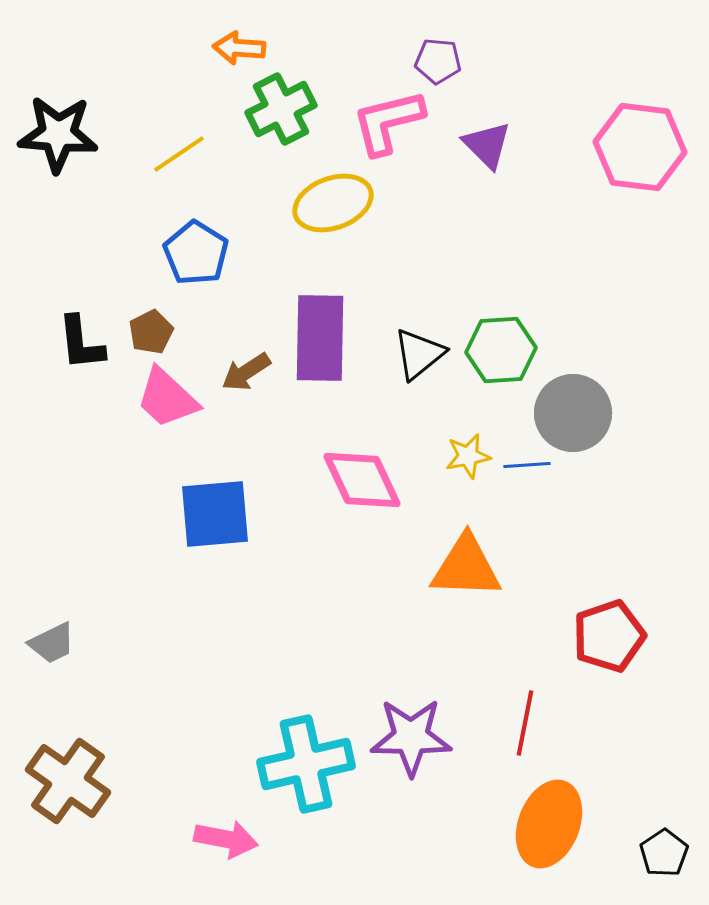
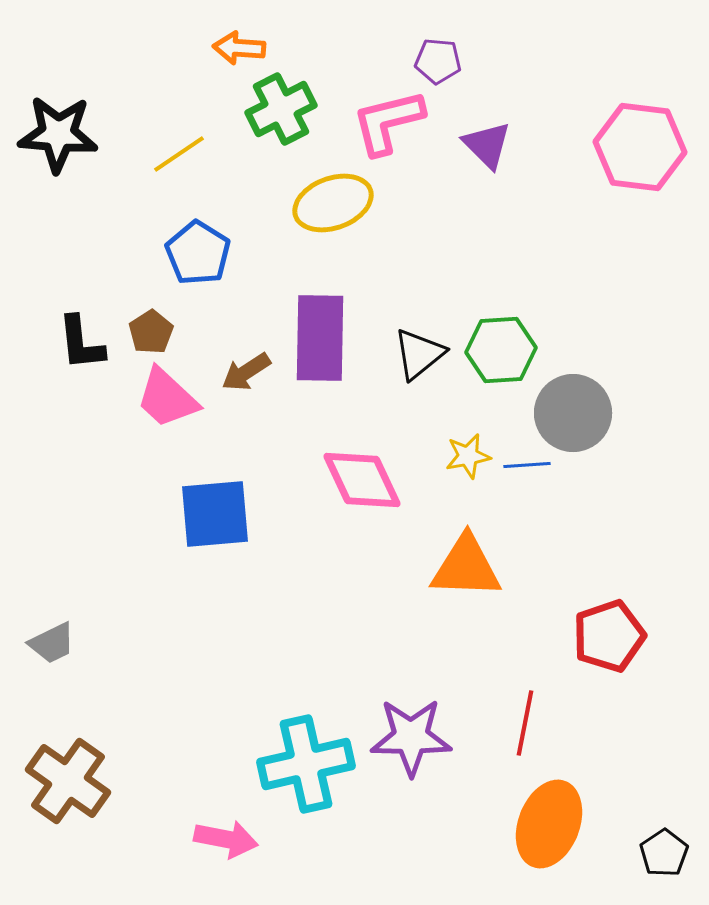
blue pentagon: moved 2 px right
brown pentagon: rotated 6 degrees counterclockwise
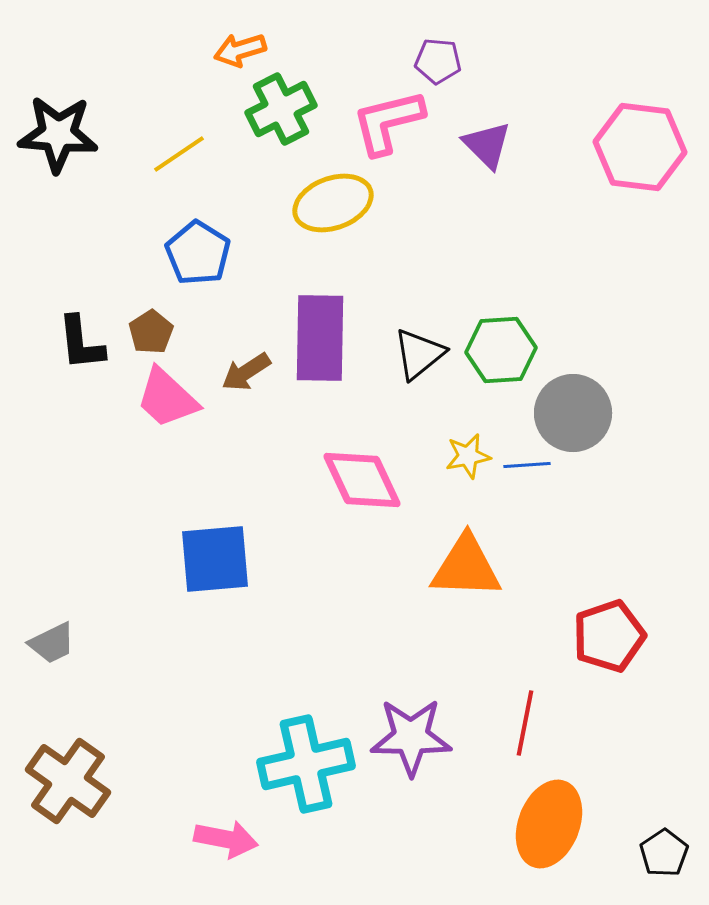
orange arrow: moved 1 px right, 2 px down; rotated 21 degrees counterclockwise
blue square: moved 45 px down
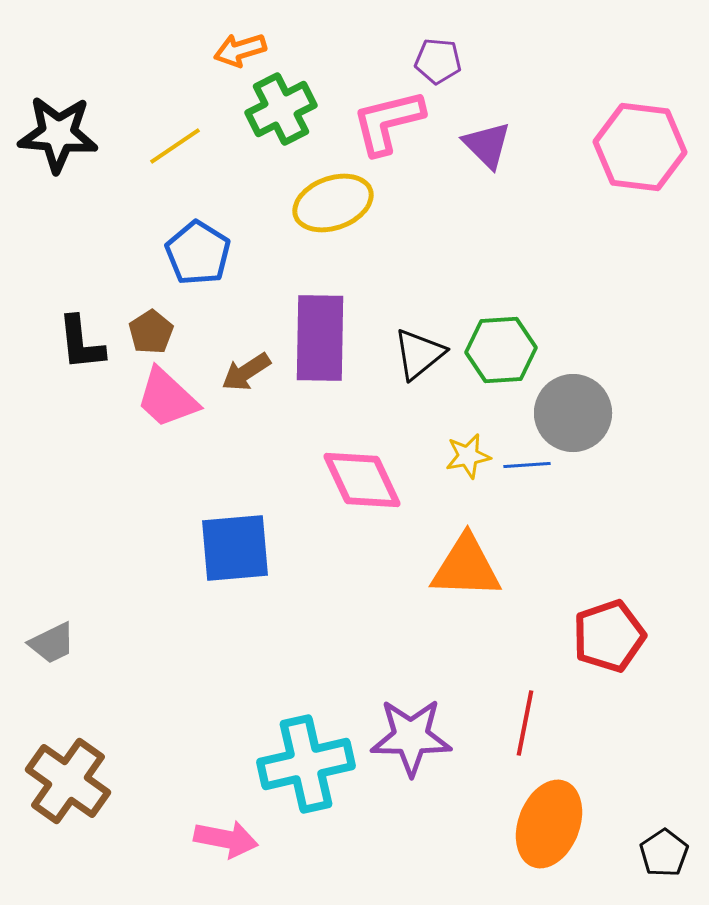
yellow line: moved 4 px left, 8 px up
blue square: moved 20 px right, 11 px up
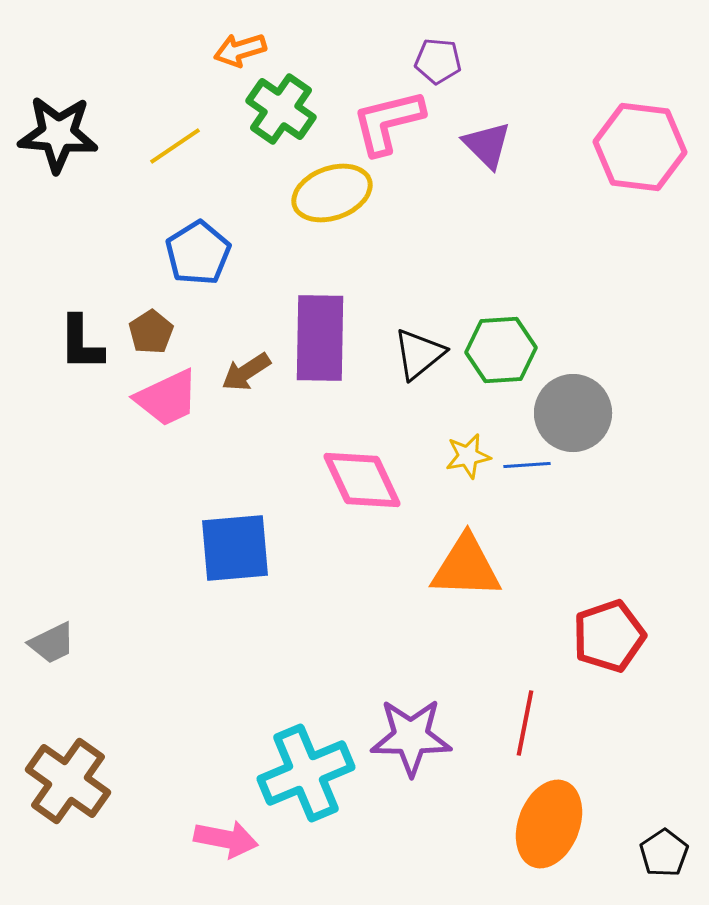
green cross: rotated 28 degrees counterclockwise
yellow ellipse: moved 1 px left, 10 px up
blue pentagon: rotated 8 degrees clockwise
black L-shape: rotated 6 degrees clockwise
pink trapezoid: rotated 68 degrees counterclockwise
cyan cross: moved 9 px down; rotated 10 degrees counterclockwise
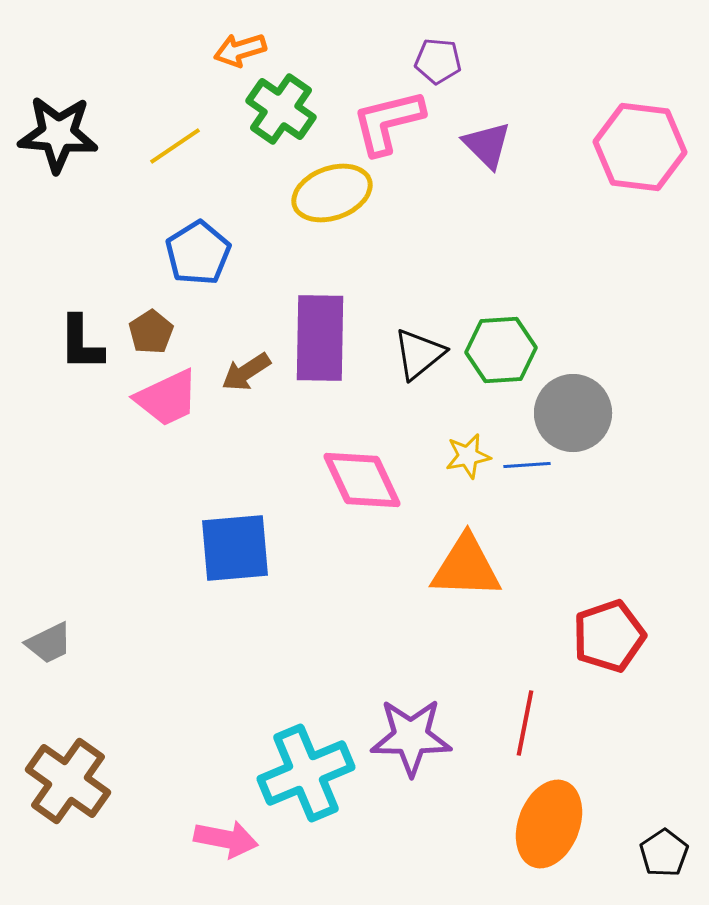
gray trapezoid: moved 3 px left
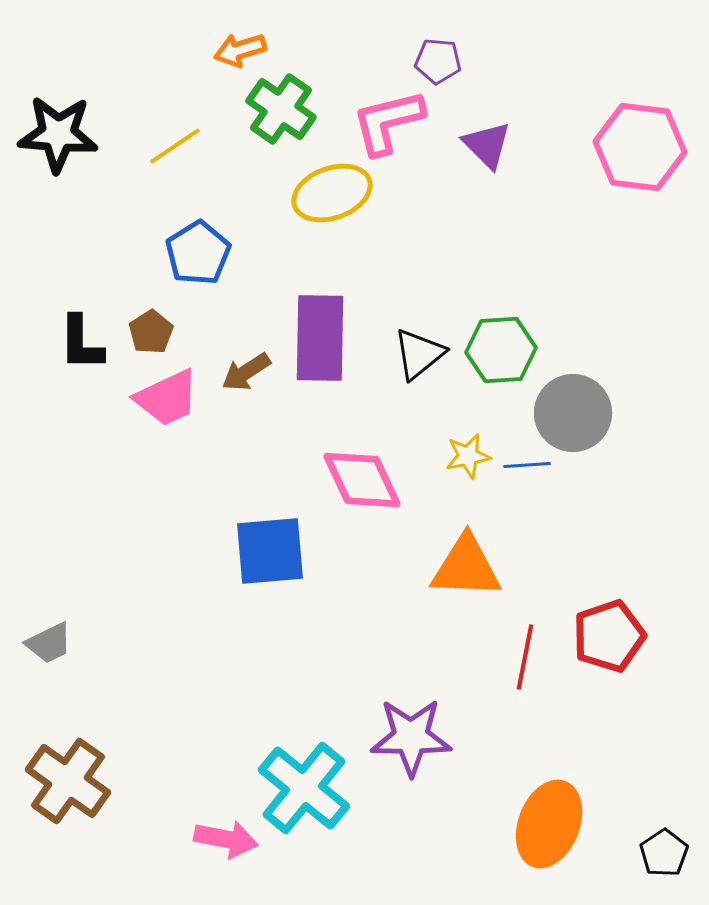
blue square: moved 35 px right, 3 px down
red line: moved 66 px up
cyan cross: moved 2 px left, 15 px down; rotated 28 degrees counterclockwise
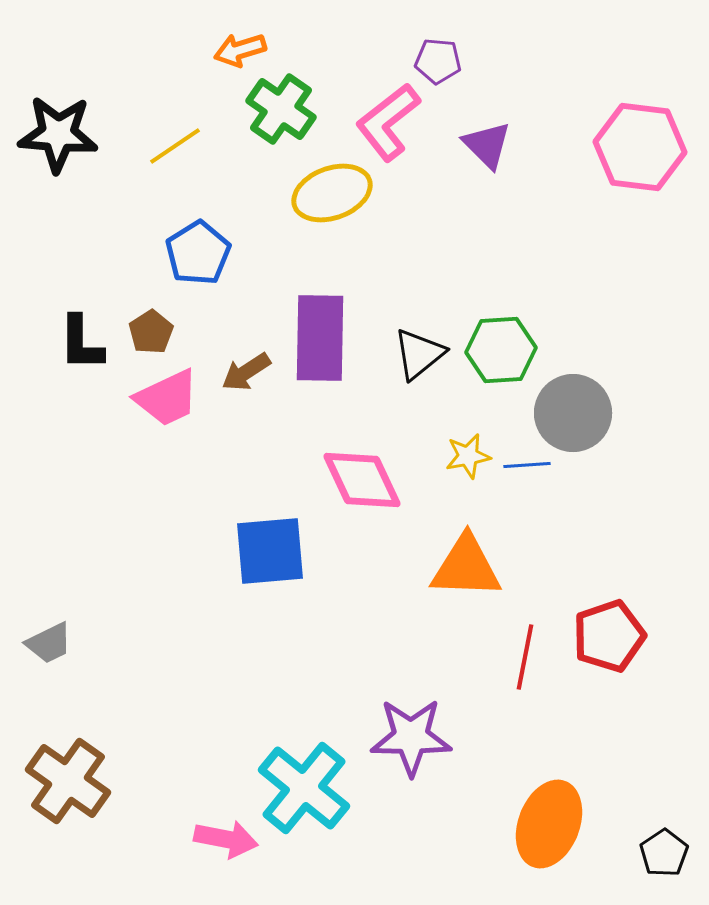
pink L-shape: rotated 24 degrees counterclockwise
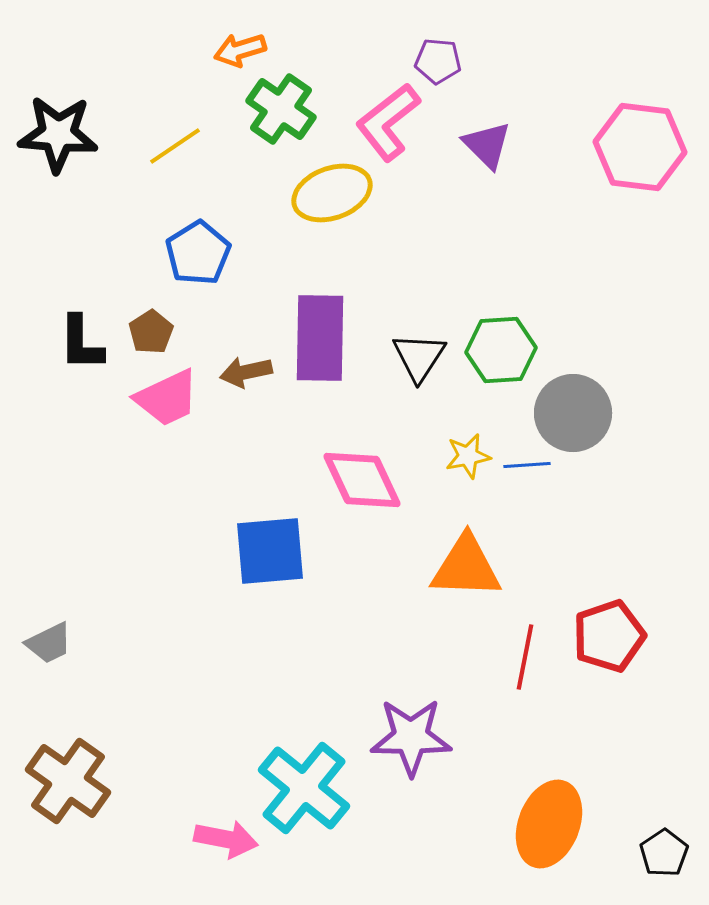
black triangle: moved 3 px down; rotated 18 degrees counterclockwise
brown arrow: rotated 21 degrees clockwise
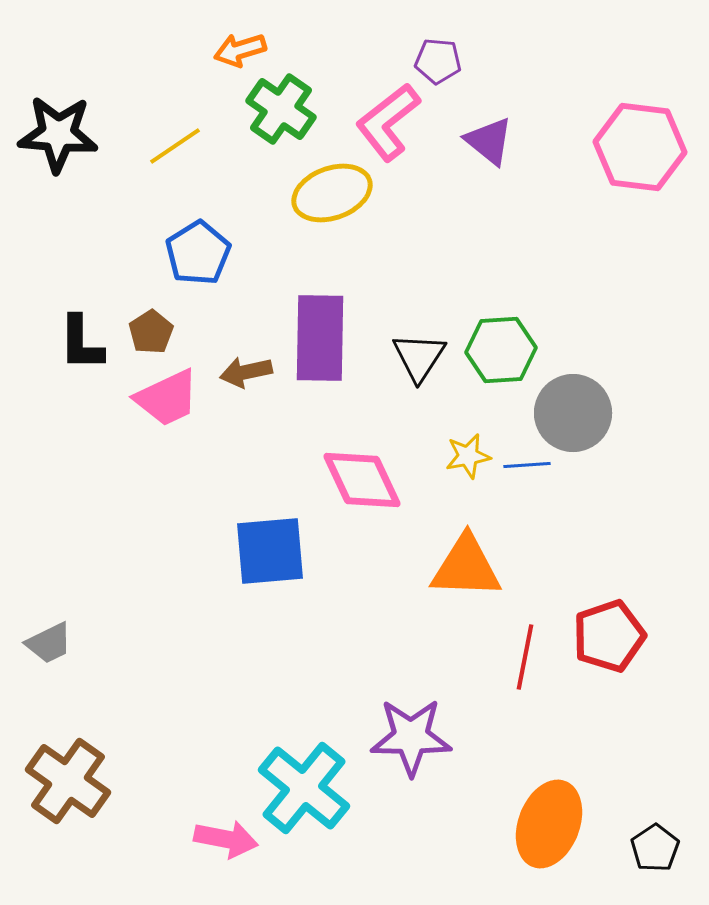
purple triangle: moved 2 px right, 4 px up; rotated 6 degrees counterclockwise
black pentagon: moved 9 px left, 5 px up
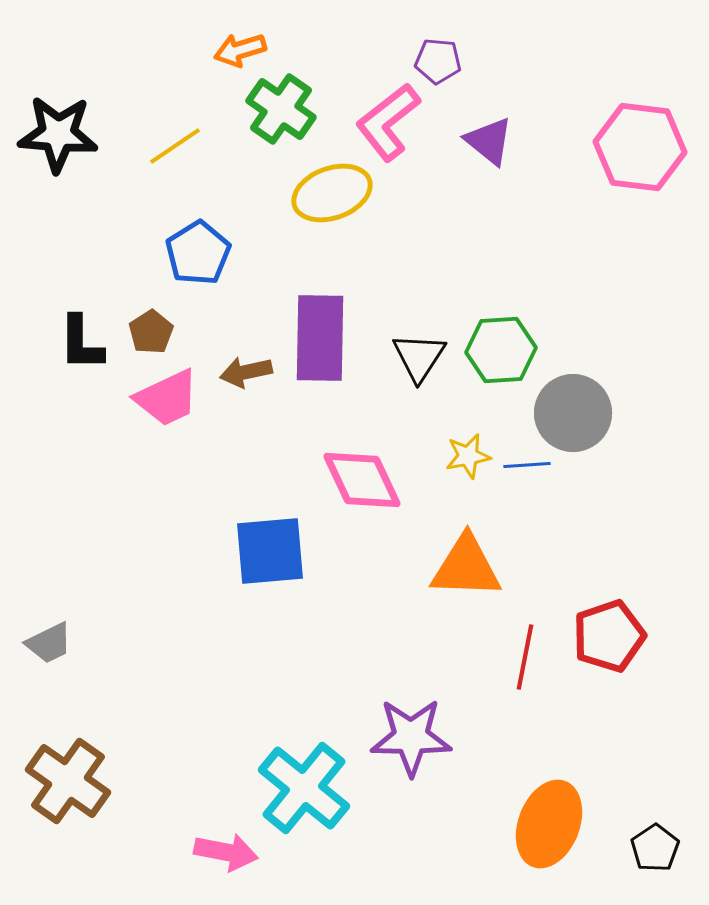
pink arrow: moved 13 px down
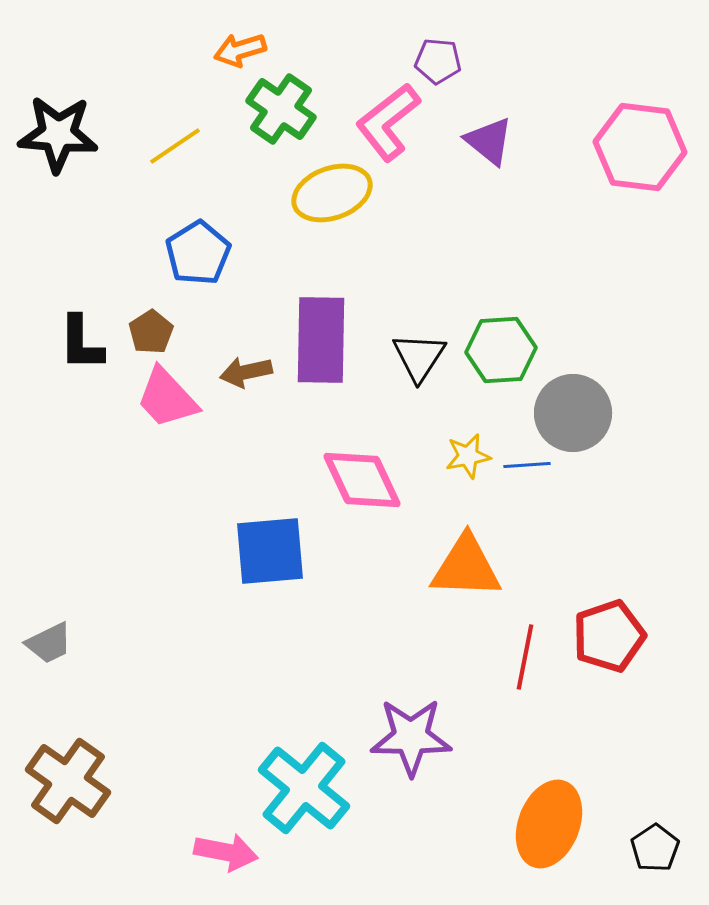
purple rectangle: moved 1 px right, 2 px down
pink trapezoid: rotated 72 degrees clockwise
